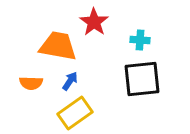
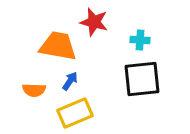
red star: rotated 20 degrees counterclockwise
orange semicircle: moved 3 px right, 7 px down
yellow rectangle: rotated 12 degrees clockwise
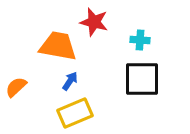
black square: rotated 6 degrees clockwise
orange semicircle: moved 18 px left, 3 px up; rotated 135 degrees clockwise
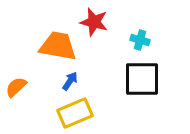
cyan cross: rotated 12 degrees clockwise
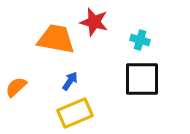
orange trapezoid: moved 2 px left, 7 px up
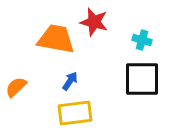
cyan cross: moved 2 px right
yellow rectangle: rotated 16 degrees clockwise
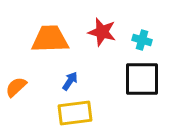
red star: moved 8 px right, 10 px down
orange trapezoid: moved 6 px left; rotated 12 degrees counterclockwise
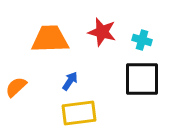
yellow rectangle: moved 4 px right
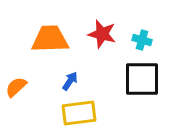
red star: moved 2 px down
